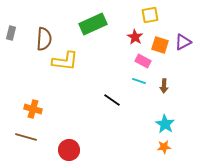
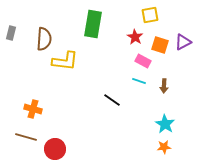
green rectangle: rotated 56 degrees counterclockwise
red circle: moved 14 px left, 1 px up
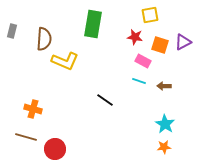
gray rectangle: moved 1 px right, 2 px up
red star: rotated 21 degrees counterclockwise
yellow L-shape: rotated 16 degrees clockwise
brown arrow: rotated 88 degrees clockwise
black line: moved 7 px left
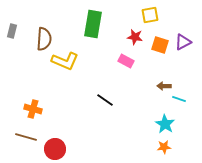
pink rectangle: moved 17 px left
cyan line: moved 40 px right, 18 px down
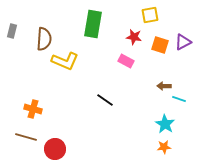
red star: moved 1 px left
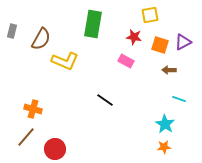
brown semicircle: moved 3 px left; rotated 25 degrees clockwise
brown arrow: moved 5 px right, 16 px up
brown line: rotated 65 degrees counterclockwise
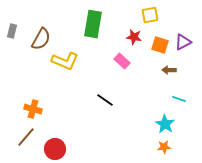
pink rectangle: moved 4 px left; rotated 14 degrees clockwise
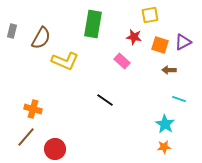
brown semicircle: moved 1 px up
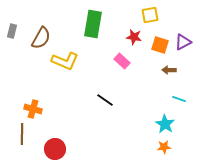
brown line: moved 4 px left, 3 px up; rotated 40 degrees counterclockwise
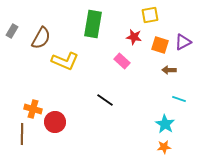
gray rectangle: rotated 16 degrees clockwise
red circle: moved 27 px up
